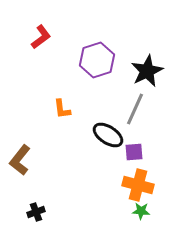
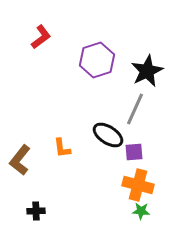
orange L-shape: moved 39 px down
black cross: moved 1 px up; rotated 18 degrees clockwise
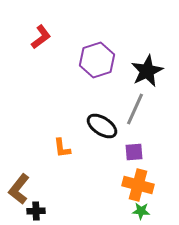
black ellipse: moved 6 px left, 9 px up
brown L-shape: moved 1 px left, 29 px down
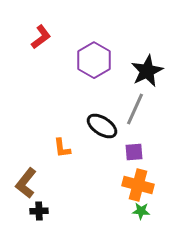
purple hexagon: moved 3 px left; rotated 12 degrees counterclockwise
brown L-shape: moved 7 px right, 6 px up
black cross: moved 3 px right
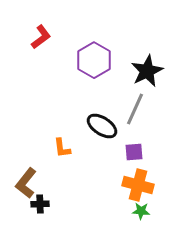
black cross: moved 1 px right, 7 px up
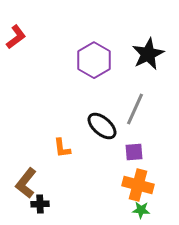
red L-shape: moved 25 px left
black star: moved 1 px right, 17 px up
black ellipse: rotated 8 degrees clockwise
green star: moved 1 px up
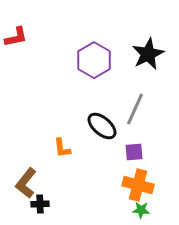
red L-shape: rotated 25 degrees clockwise
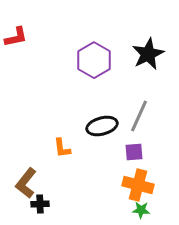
gray line: moved 4 px right, 7 px down
black ellipse: rotated 56 degrees counterclockwise
